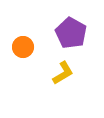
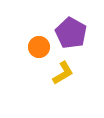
orange circle: moved 16 px right
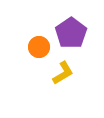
purple pentagon: rotated 8 degrees clockwise
